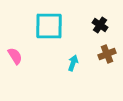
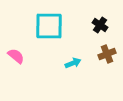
pink semicircle: moved 1 px right; rotated 18 degrees counterclockwise
cyan arrow: rotated 49 degrees clockwise
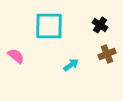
cyan arrow: moved 2 px left, 2 px down; rotated 14 degrees counterclockwise
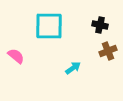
black cross: rotated 21 degrees counterclockwise
brown cross: moved 1 px right, 3 px up
cyan arrow: moved 2 px right, 3 px down
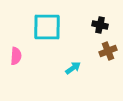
cyan square: moved 2 px left, 1 px down
pink semicircle: rotated 54 degrees clockwise
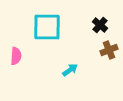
black cross: rotated 28 degrees clockwise
brown cross: moved 1 px right, 1 px up
cyan arrow: moved 3 px left, 2 px down
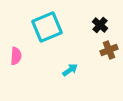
cyan square: rotated 24 degrees counterclockwise
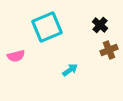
pink semicircle: rotated 72 degrees clockwise
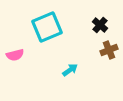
pink semicircle: moved 1 px left, 1 px up
